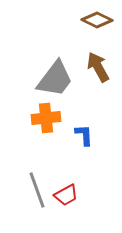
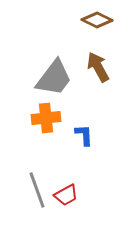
gray trapezoid: moved 1 px left, 1 px up
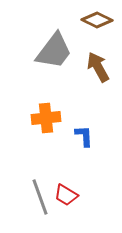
gray trapezoid: moved 27 px up
blue L-shape: moved 1 px down
gray line: moved 3 px right, 7 px down
red trapezoid: rotated 60 degrees clockwise
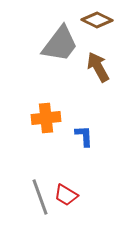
gray trapezoid: moved 6 px right, 7 px up
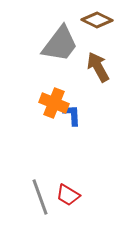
orange cross: moved 8 px right, 15 px up; rotated 28 degrees clockwise
blue L-shape: moved 12 px left, 21 px up
red trapezoid: moved 2 px right
